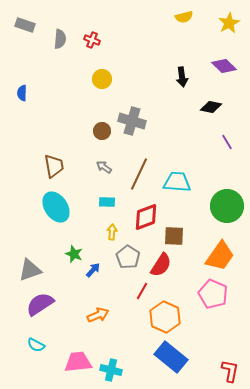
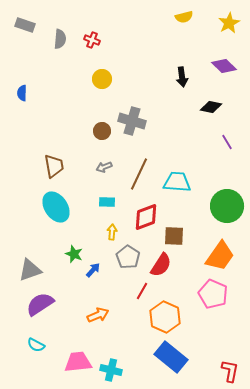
gray arrow: rotated 56 degrees counterclockwise
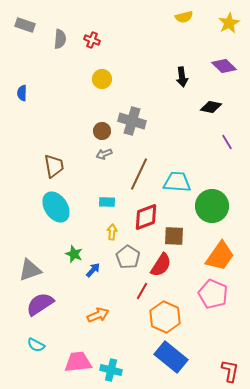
gray arrow: moved 13 px up
green circle: moved 15 px left
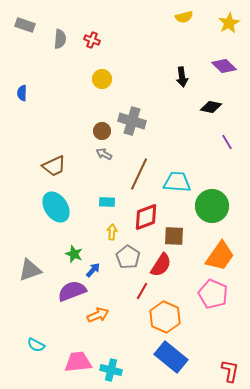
gray arrow: rotated 49 degrees clockwise
brown trapezoid: rotated 75 degrees clockwise
purple semicircle: moved 32 px right, 13 px up; rotated 12 degrees clockwise
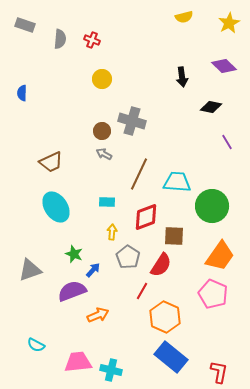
brown trapezoid: moved 3 px left, 4 px up
red L-shape: moved 11 px left, 1 px down
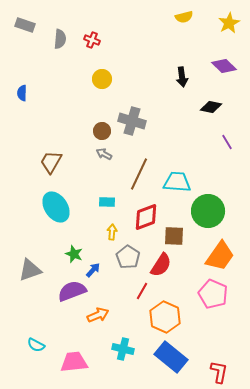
brown trapezoid: rotated 145 degrees clockwise
green circle: moved 4 px left, 5 px down
pink trapezoid: moved 4 px left
cyan cross: moved 12 px right, 21 px up
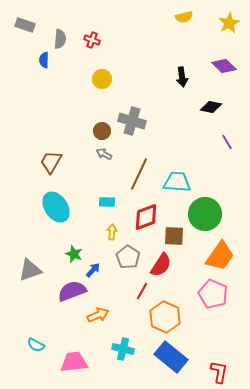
blue semicircle: moved 22 px right, 33 px up
green circle: moved 3 px left, 3 px down
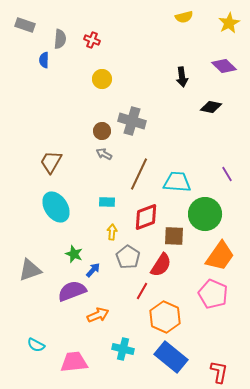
purple line: moved 32 px down
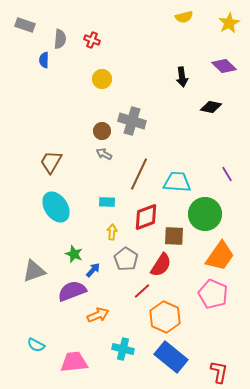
gray pentagon: moved 2 px left, 2 px down
gray triangle: moved 4 px right, 1 px down
red line: rotated 18 degrees clockwise
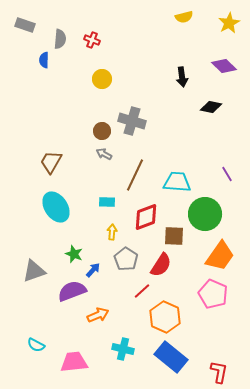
brown line: moved 4 px left, 1 px down
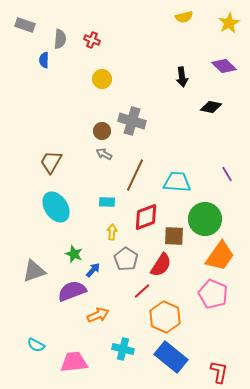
green circle: moved 5 px down
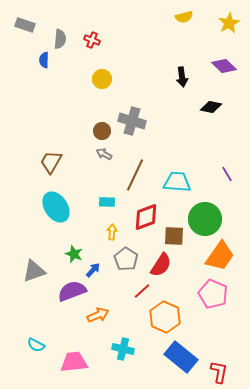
blue rectangle: moved 10 px right
